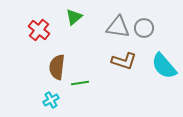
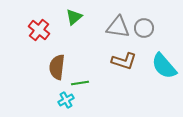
cyan cross: moved 15 px right
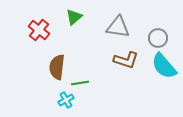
gray circle: moved 14 px right, 10 px down
brown L-shape: moved 2 px right, 1 px up
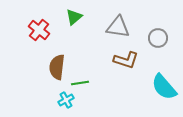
cyan semicircle: moved 21 px down
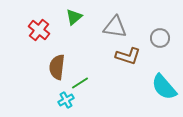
gray triangle: moved 3 px left
gray circle: moved 2 px right
brown L-shape: moved 2 px right, 4 px up
green line: rotated 24 degrees counterclockwise
